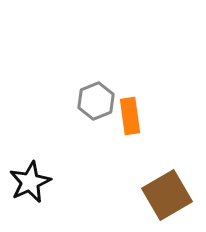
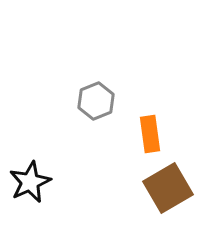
orange rectangle: moved 20 px right, 18 px down
brown square: moved 1 px right, 7 px up
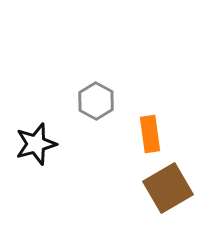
gray hexagon: rotated 9 degrees counterclockwise
black star: moved 6 px right, 38 px up; rotated 9 degrees clockwise
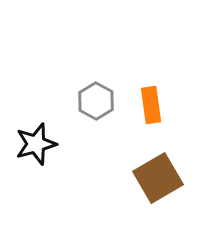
orange rectangle: moved 1 px right, 29 px up
brown square: moved 10 px left, 10 px up
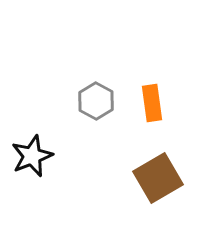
orange rectangle: moved 1 px right, 2 px up
black star: moved 4 px left, 12 px down; rotated 6 degrees counterclockwise
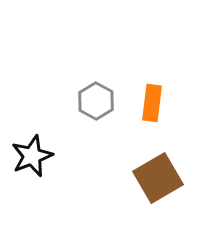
orange rectangle: rotated 15 degrees clockwise
